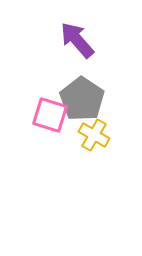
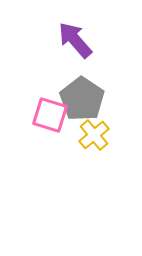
purple arrow: moved 2 px left
yellow cross: rotated 20 degrees clockwise
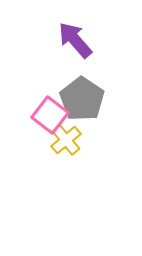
pink square: rotated 21 degrees clockwise
yellow cross: moved 28 px left, 5 px down
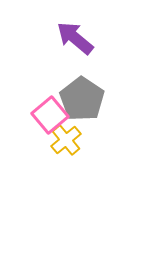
purple arrow: moved 2 px up; rotated 9 degrees counterclockwise
pink square: rotated 12 degrees clockwise
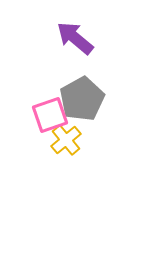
gray pentagon: rotated 9 degrees clockwise
pink square: rotated 21 degrees clockwise
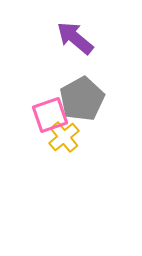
yellow cross: moved 2 px left, 3 px up
